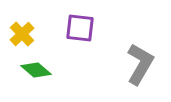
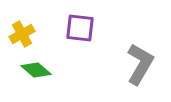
yellow cross: rotated 15 degrees clockwise
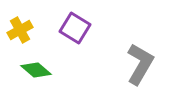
purple square: moved 5 px left; rotated 24 degrees clockwise
yellow cross: moved 2 px left, 4 px up
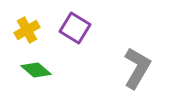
yellow cross: moved 7 px right
gray L-shape: moved 3 px left, 4 px down
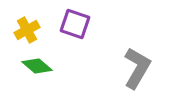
purple square: moved 4 px up; rotated 12 degrees counterclockwise
green diamond: moved 1 px right, 4 px up
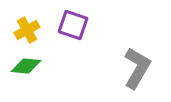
purple square: moved 2 px left, 1 px down
green diamond: moved 11 px left; rotated 36 degrees counterclockwise
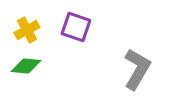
purple square: moved 3 px right, 2 px down
gray L-shape: moved 1 px down
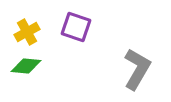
yellow cross: moved 2 px down
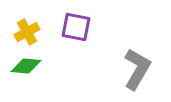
purple square: rotated 8 degrees counterclockwise
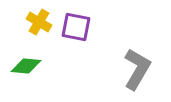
yellow cross: moved 12 px right, 10 px up; rotated 30 degrees counterclockwise
